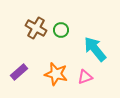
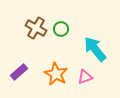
green circle: moved 1 px up
orange star: rotated 15 degrees clockwise
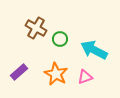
green circle: moved 1 px left, 10 px down
cyan arrow: moved 1 px left, 1 px down; rotated 24 degrees counterclockwise
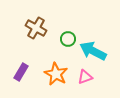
green circle: moved 8 px right
cyan arrow: moved 1 px left, 1 px down
purple rectangle: moved 2 px right; rotated 18 degrees counterclockwise
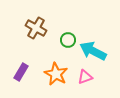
green circle: moved 1 px down
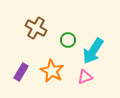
cyan arrow: rotated 84 degrees counterclockwise
orange star: moved 4 px left, 3 px up
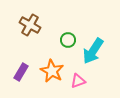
brown cross: moved 6 px left, 3 px up
pink triangle: moved 7 px left, 4 px down
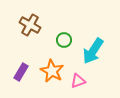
green circle: moved 4 px left
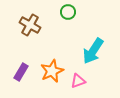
green circle: moved 4 px right, 28 px up
orange star: rotated 20 degrees clockwise
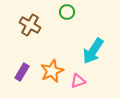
green circle: moved 1 px left
purple rectangle: moved 1 px right
